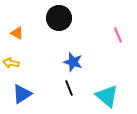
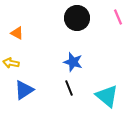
black circle: moved 18 px right
pink line: moved 18 px up
blue triangle: moved 2 px right, 4 px up
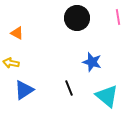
pink line: rotated 14 degrees clockwise
blue star: moved 19 px right
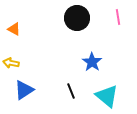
orange triangle: moved 3 px left, 4 px up
blue star: rotated 18 degrees clockwise
black line: moved 2 px right, 3 px down
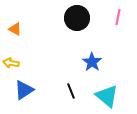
pink line: rotated 21 degrees clockwise
orange triangle: moved 1 px right
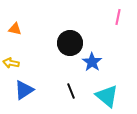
black circle: moved 7 px left, 25 px down
orange triangle: rotated 16 degrees counterclockwise
